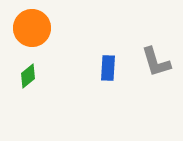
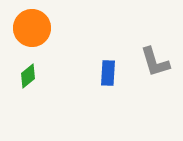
gray L-shape: moved 1 px left
blue rectangle: moved 5 px down
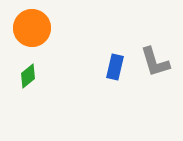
blue rectangle: moved 7 px right, 6 px up; rotated 10 degrees clockwise
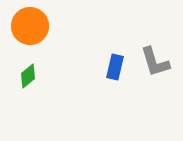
orange circle: moved 2 px left, 2 px up
